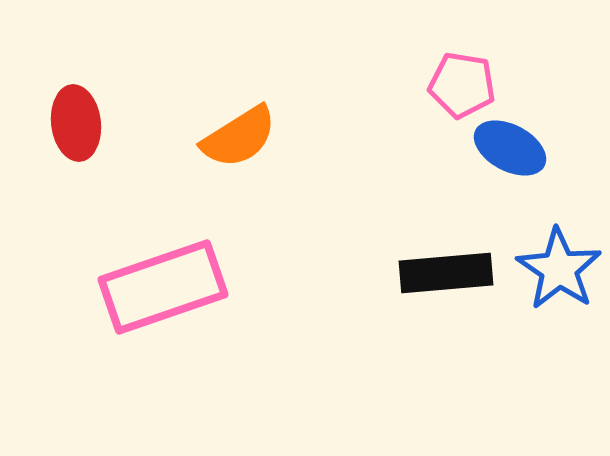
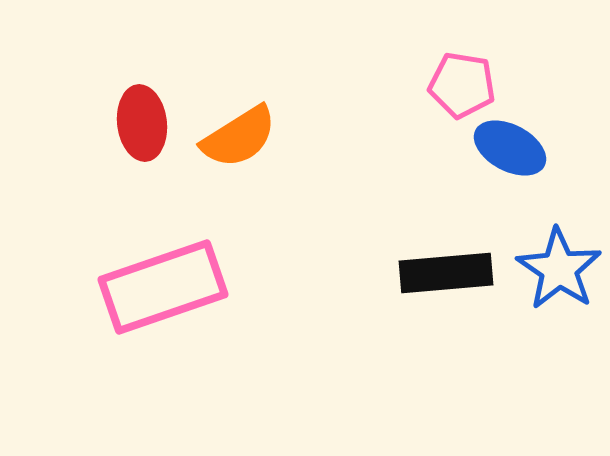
red ellipse: moved 66 px right
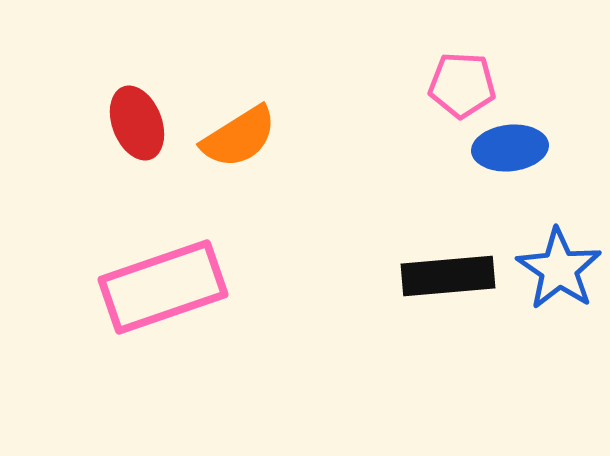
pink pentagon: rotated 6 degrees counterclockwise
red ellipse: moved 5 px left; rotated 14 degrees counterclockwise
blue ellipse: rotated 34 degrees counterclockwise
black rectangle: moved 2 px right, 3 px down
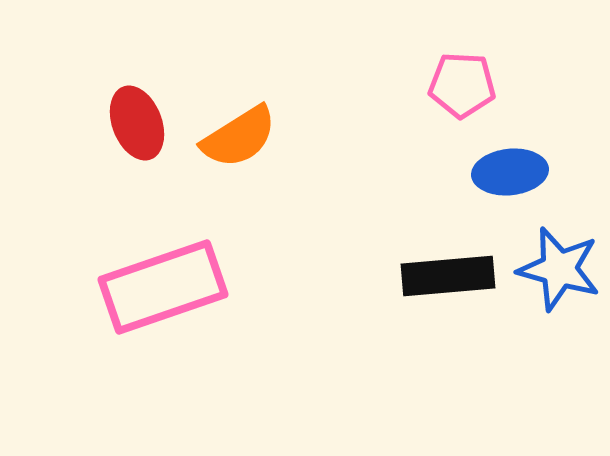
blue ellipse: moved 24 px down
blue star: rotated 18 degrees counterclockwise
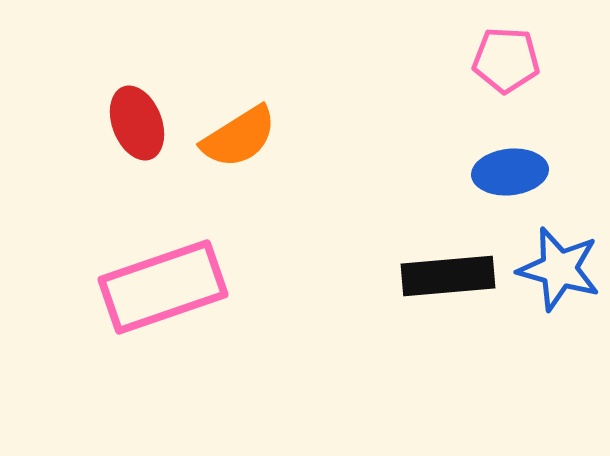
pink pentagon: moved 44 px right, 25 px up
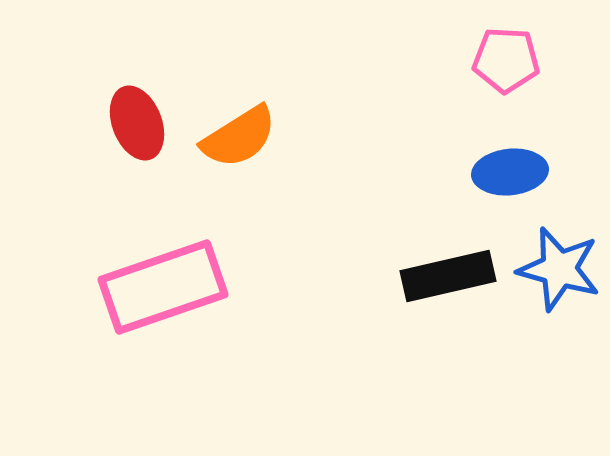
black rectangle: rotated 8 degrees counterclockwise
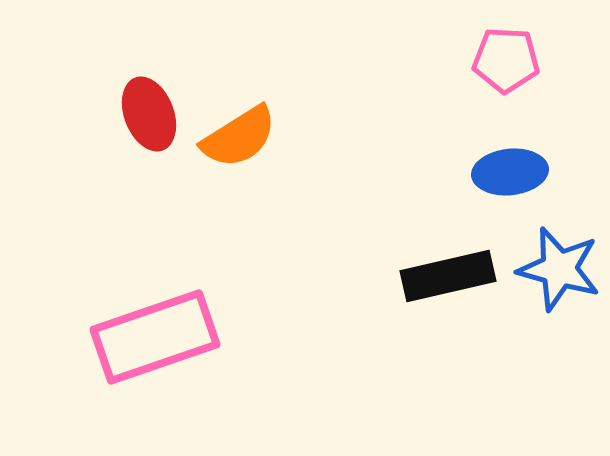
red ellipse: moved 12 px right, 9 px up
pink rectangle: moved 8 px left, 50 px down
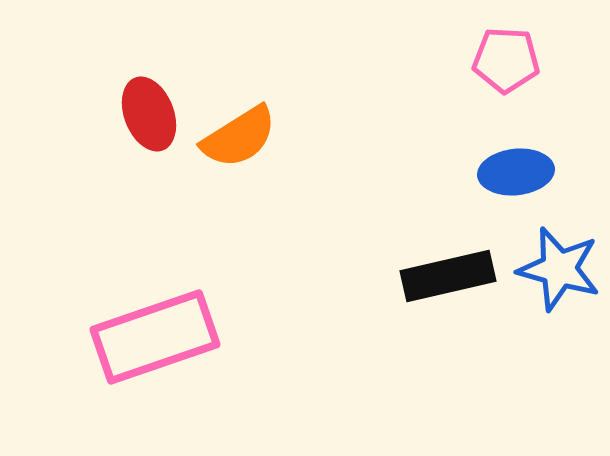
blue ellipse: moved 6 px right
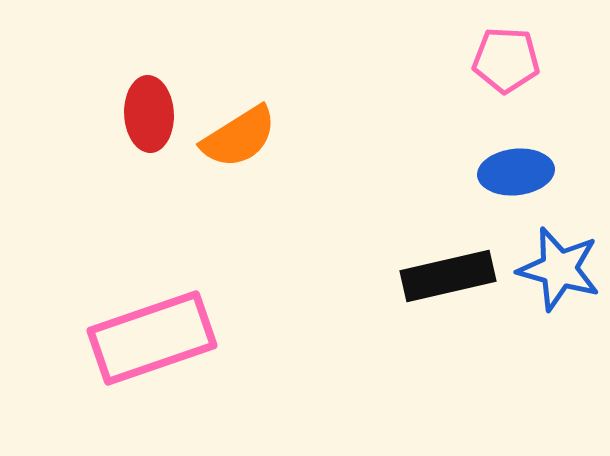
red ellipse: rotated 18 degrees clockwise
pink rectangle: moved 3 px left, 1 px down
